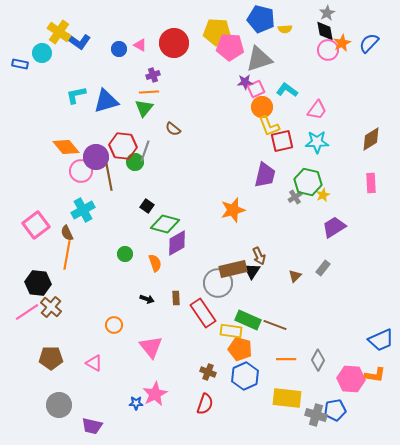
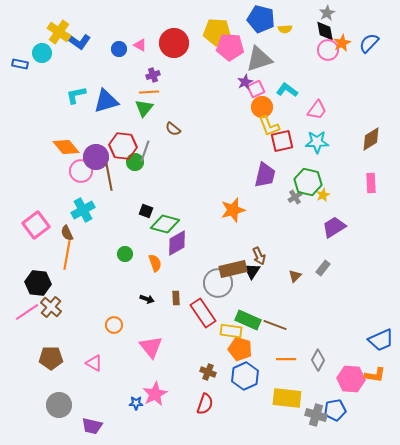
purple star at (245, 82): rotated 21 degrees counterclockwise
black square at (147, 206): moved 1 px left, 5 px down; rotated 16 degrees counterclockwise
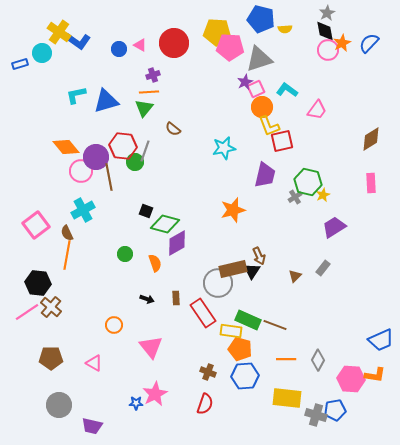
blue rectangle at (20, 64): rotated 28 degrees counterclockwise
cyan star at (317, 142): moved 93 px left, 6 px down; rotated 10 degrees counterclockwise
blue hexagon at (245, 376): rotated 20 degrees clockwise
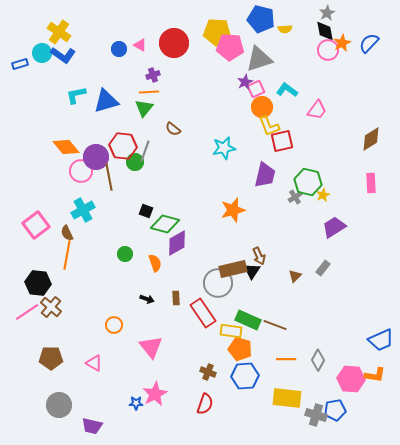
blue L-shape at (78, 41): moved 15 px left, 14 px down
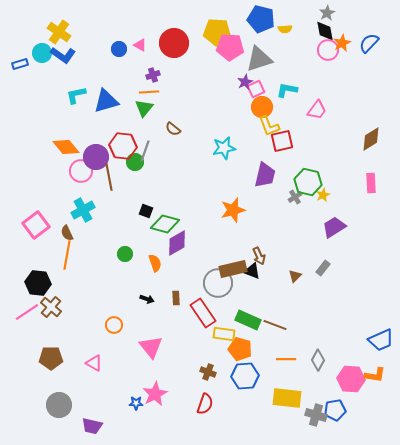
cyan L-shape at (287, 90): rotated 25 degrees counterclockwise
black triangle at (252, 271): rotated 42 degrees counterclockwise
yellow rectangle at (231, 331): moved 7 px left, 3 px down
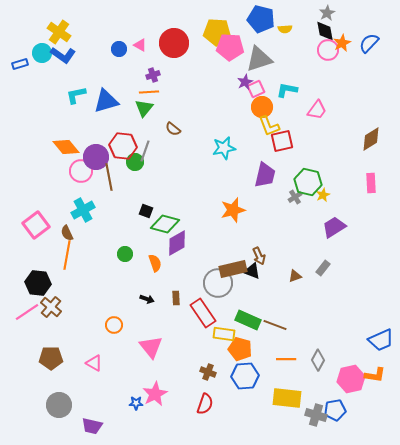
brown triangle at (295, 276): rotated 24 degrees clockwise
pink hexagon at (351, 379): rotated 16 degrees counterclockwise
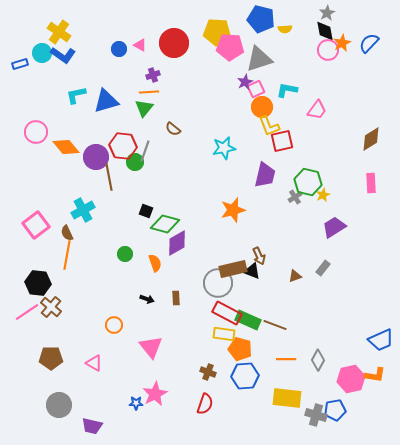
pink circle at (81, 171): moved 45 px left, 39 px up
red rectangle at (203, 313): moved 24 px right; rotated 28 degrees counterclockwise
